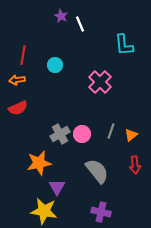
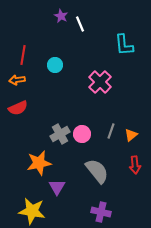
yellow star: moved 12 px left
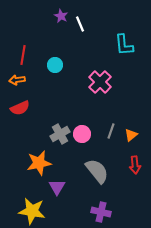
red semicircle: moved 2 px right
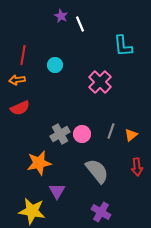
cyan L-shape: moved 1 px left, 1 px down
red arrow: moved 2 px right, 2 px down
purple triangle: moved 4 px down
purple cross: rotated 18 degrees clockwise
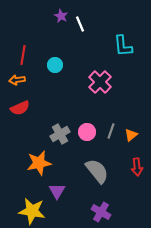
pink circle: moved 5 px right, 2 px up
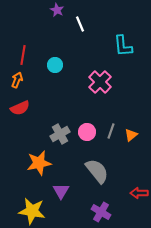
purple star: moved 4 px left, 6 px up
orange arrow: rotated 119 degrees clockwise
red arrow: moved 2 px right, 26 px down; rotated 96 degrees clockwise
purple triangle: moved 4 px right
